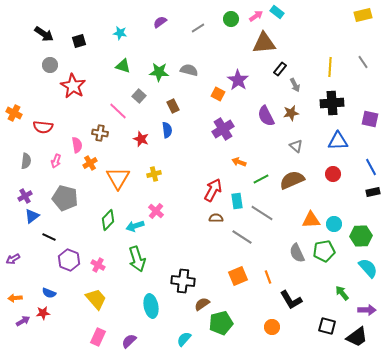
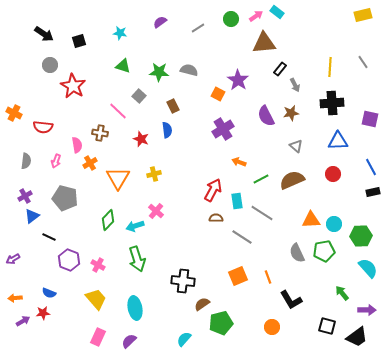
cyan ellipse at (151, 306): moved 16 px left, 2 px down
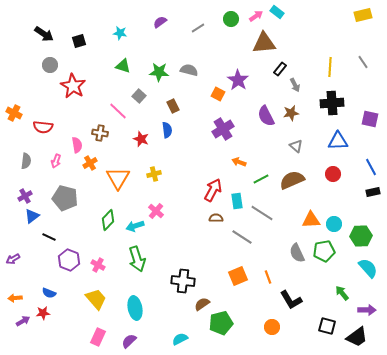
cyan semicircle at (184, 339): moved 4 px left; rotated 21 degrees clockwise
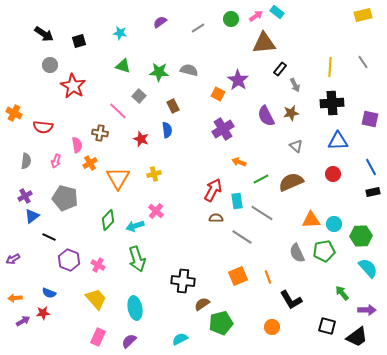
brown semicircle at (292, 180): moved 1 px left, 2 px down
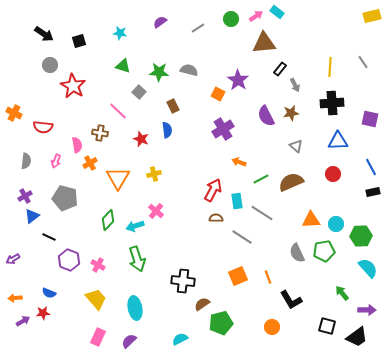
yellow rectangle at (363, 15): moved 9 px right, 1 px down
gray square at (139, 96): moved 4 px up
cyan circle at (334, 224): moved 2 px right
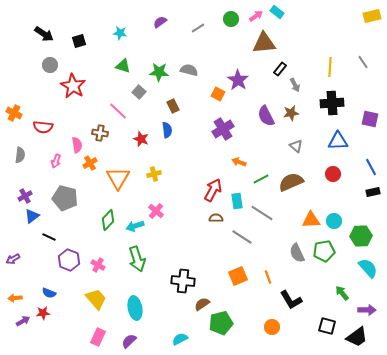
gray semicircle at (26, 161): moved 6 px left, 6 px up
cyan circle at (336, 224): moved 2 px left, 3 px up
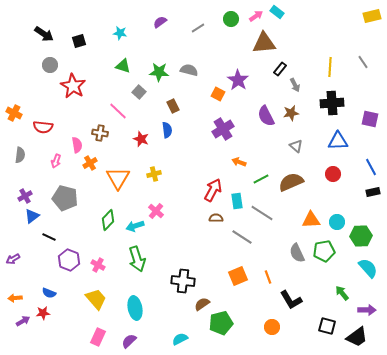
cyan circle at (334, 221): moved 3 px right, 1 px down
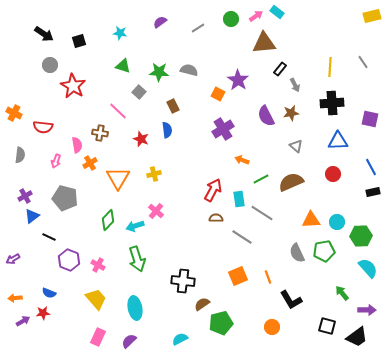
orange arrow at (239, 162): moved 3 px right, 2 px up
cyan rectangle at (237, 201): moved 2 px right, 2 px up
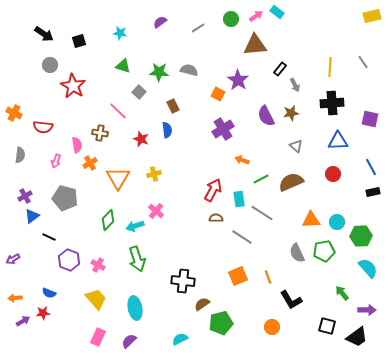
brown triangle at (264, 43): moved 9 px left, 2 px down
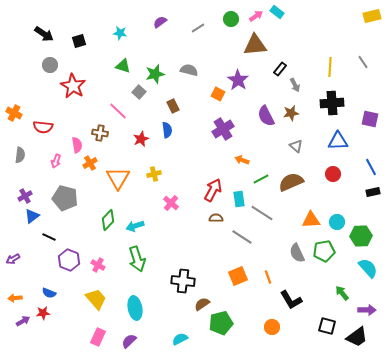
green star at (159, 72): moved 4 px left, 2 px down; rotated 18 degrees counterclockwise
red star at (141, 139): rotated 28 degrees clockwise
pink cross at (156, 211): moved 15 px right, 8 px up
